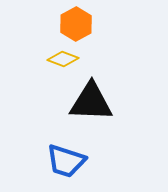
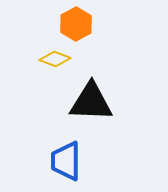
yellow diamond: moved 8 px left
blue trapezoid: rotated 72 degrees clockwise
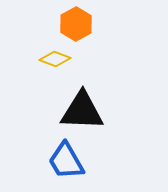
black triangle: moved 9 px left, 9 px down
blue trapezoid: rotated 30 degrees counterclockwise
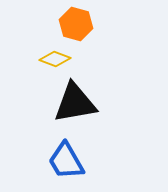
orange hexagon: rotated 16 degrees counterclockwise
black triangle: moved 7 px left, 8 px up; rotated 12 degrees counterclockwise
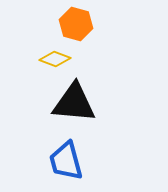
black triangle: moved 1 px left; rotated 15 degrees clockwise
blue trapezoid: rotated 15 degrees clockwise
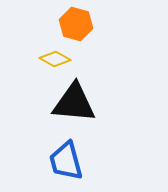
yellow diamond: rotated 8 degrees clockwise
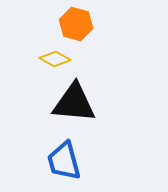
blue trapezoid: moved 2 px left
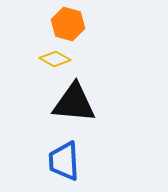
orange hexagon: moved 8 px left
blue trapezoid: rotated 12 degrees clockwise
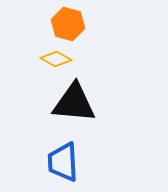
yellow diamond: moved 1 px right
blue trapezoid: moved 1 px left, 1 px down
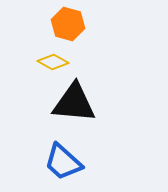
yellow diamond: moved 3 px left, 3 px down
blue trapezoid: rotated 45 degrees counterclockwise
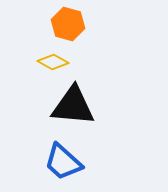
black triangle: moved 1 px left, 3 px down
